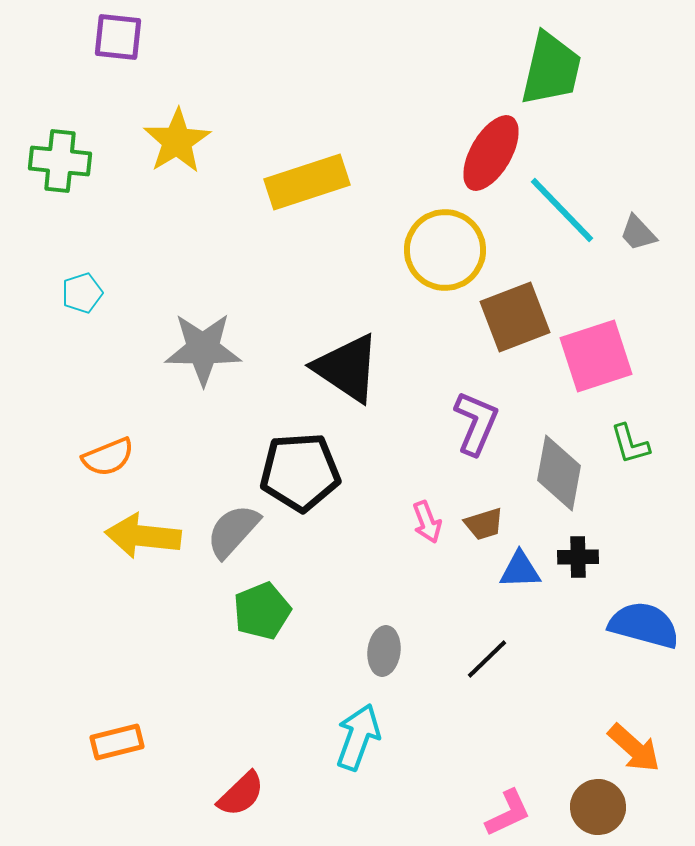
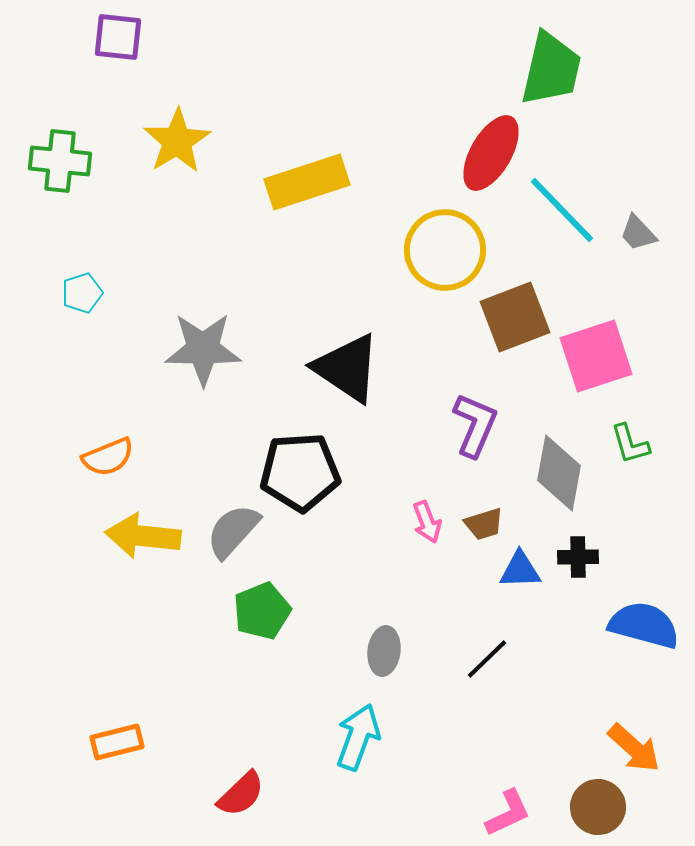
purple L-shape: moved 1 px left, 2 px down
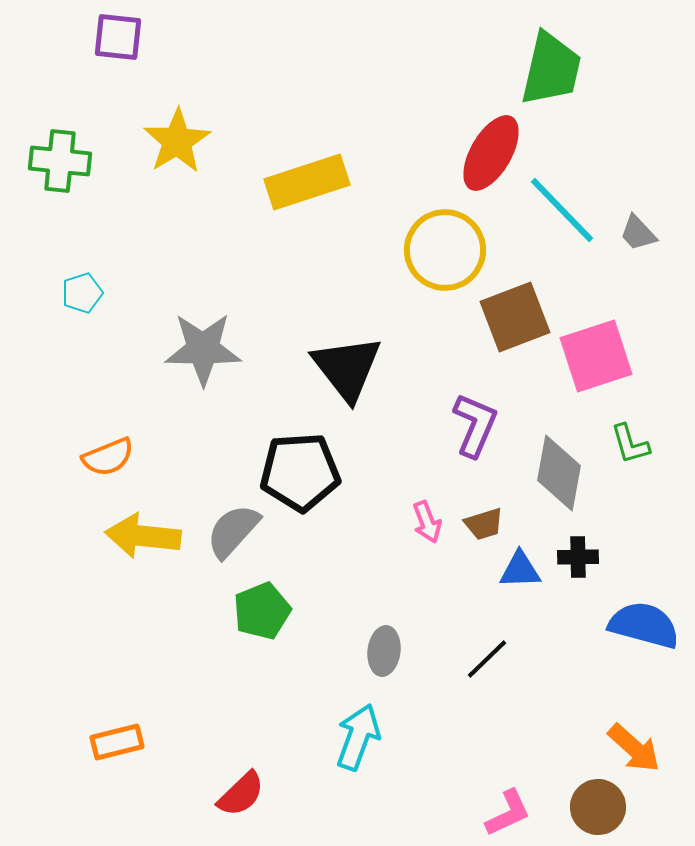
black triangle: rotated 18 degrees clockwise
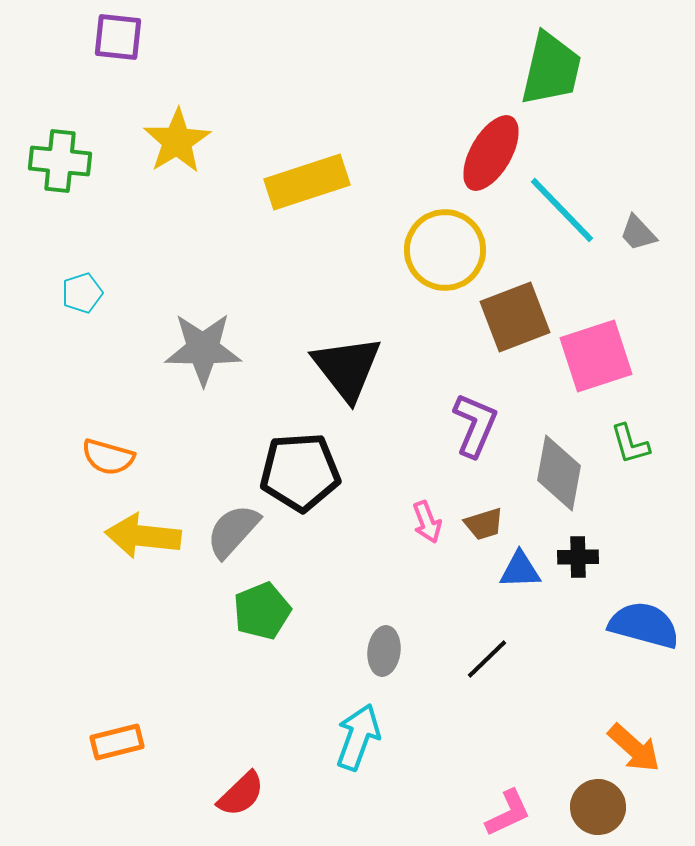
orange semicircle: rotated 38 degrees clockwise
